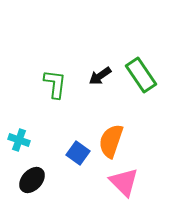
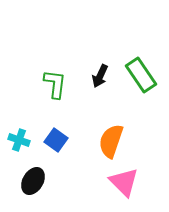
black arrow: rotated 30 degrees counterclockwise
blue square: moved 22 px left, 13 px up
black ellipse: moved 1 px right, 1 px down; rotated 12 degrees counterclockwise
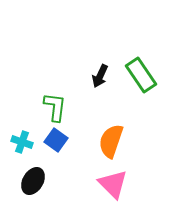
green L-shape: moved 23 px down
cyan cross: moved 3 px right, 2 px down
pink triangle: moved 11 px left, 2 px down
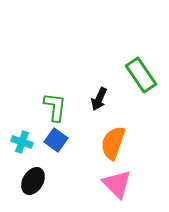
black arrow: moved 1 px left, 23 px down
orange semicircle: moved 2 px right, 2 px down
pink triangle: moved 4 px right
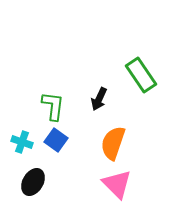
green L-shape: moved 2 px left, 1 px up
black ellipse: moved 1 px down
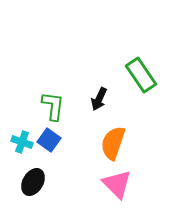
blue square: moved 7 px left
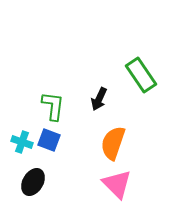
blue square: rotated 15 degrees counterclockwise
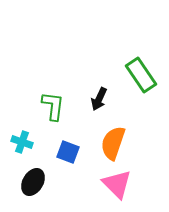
blue square: moved 19 px right, 12 px down
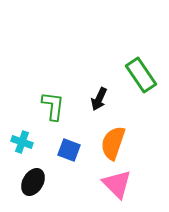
blue square: moved 1 px right, 2 px up
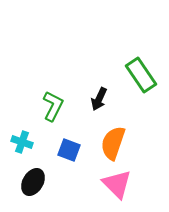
green L-shape: rotated 20 degrees clockwise
